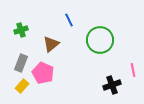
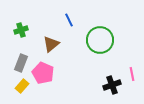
pink line: moved 1 px left, 4 px down
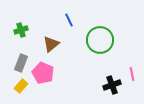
yellow rectangle: moved 1 px left
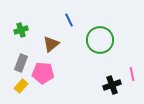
pink pentagon: rotated 20 degrees counterclockwise
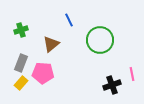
yellow rectangle: moved 3 px up
